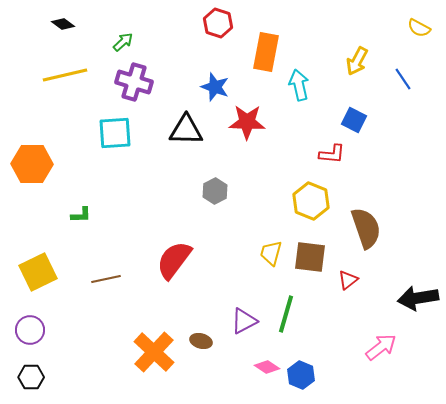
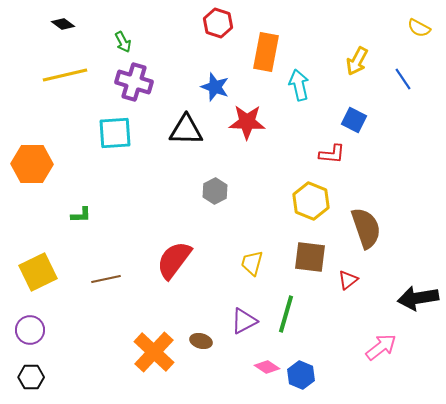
green arrow: rotated 105 degrees clockwise
yellow trapezoid: moved 19 px left, 10 px down
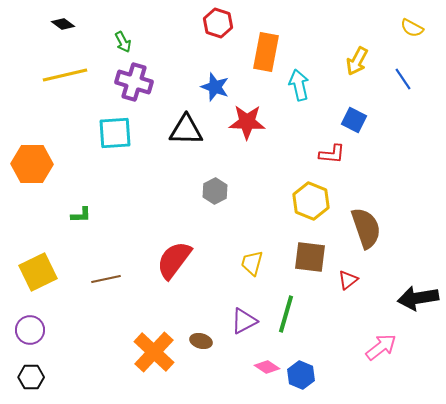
yellow semicircle: moved 7 px left
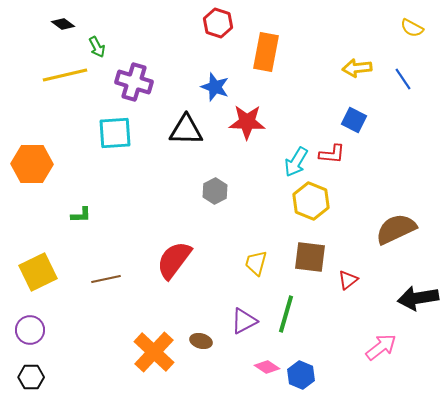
green arrow: moved 26 px left, 5 px down
yellow arrow: moved 7 px down; rotated 56 degrees clockwise
cyan arrow: moved 3 px left, 77 px down; rotated 136 degrees counterclockwise
brown semicircle: moved 30 px right, 1 px down; rotated 96 degrees counterclockwise
yellow trapezoid: moved 4 px right
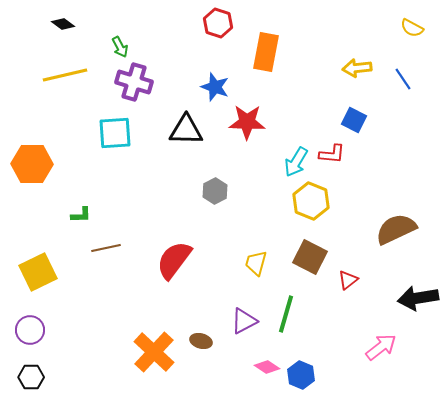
green arrow: moved 23 px right
brown square: rotated 20 degrees clockwise
brown line: moved 31 px up
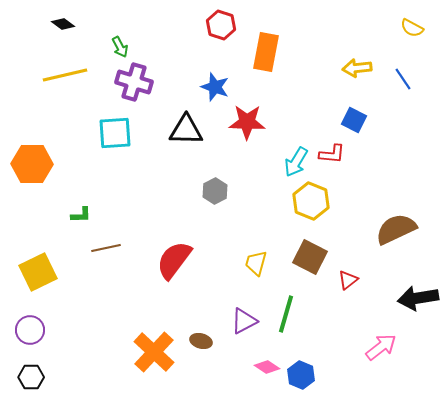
red hexagon: moved 3 px right, 2 px down
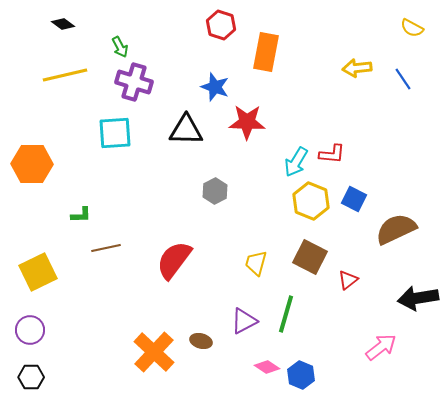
blue square: moved 79 px down
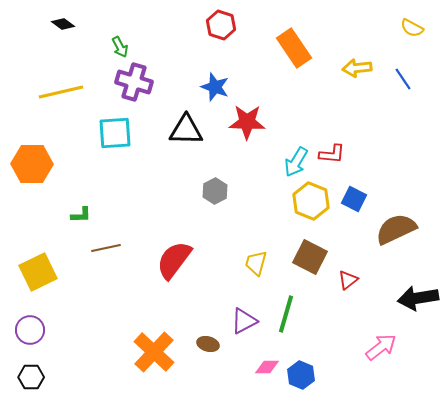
orange rectangle: moved 28 px right, 4 px up; rotated 45 degrees counterclockwise
yellow line: moved 4 px left, 17 px down
brown ellipse: moved 7 px right, 3 px down
pink diamond: rotated 35 degrees counterclockwise
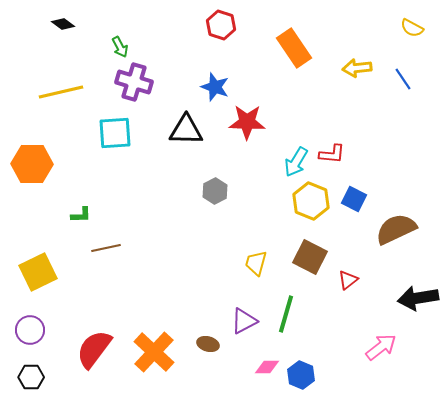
red semicircle: moved 80 px left, 89 px down
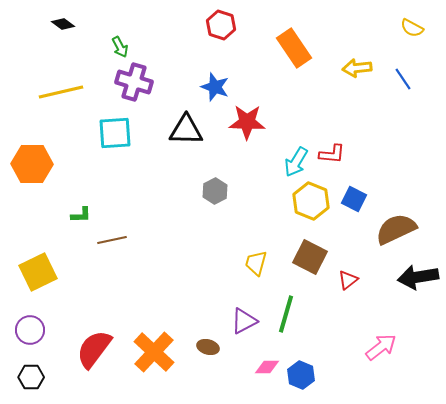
brown line: moved 6 px right, 8 px up
black arrow: moved 21 px up
brown ellipse: moved 3 px down
